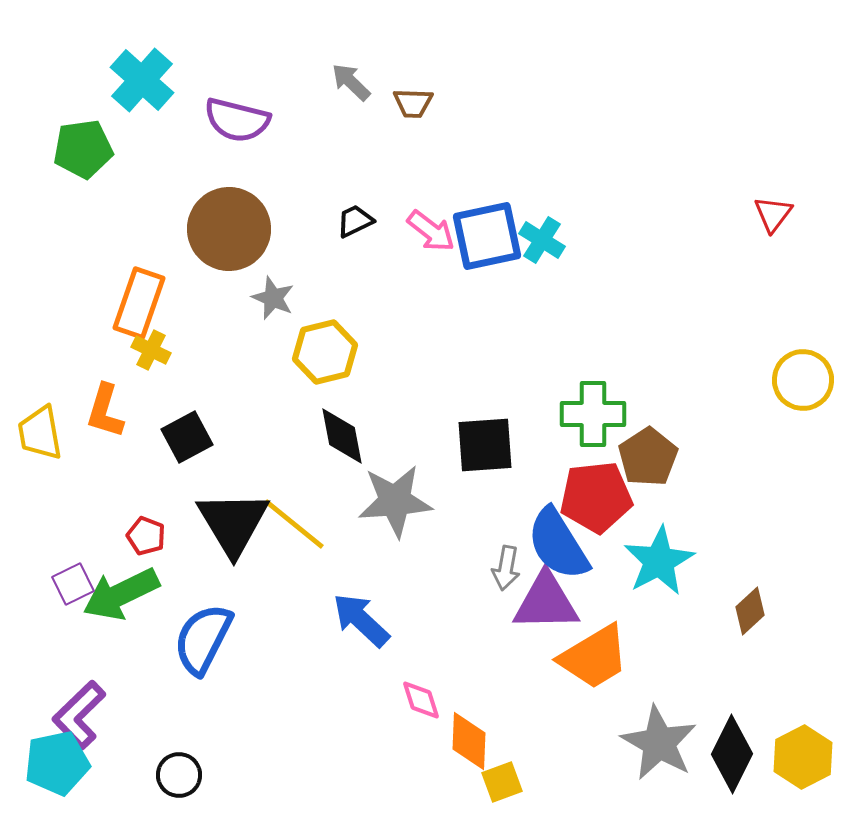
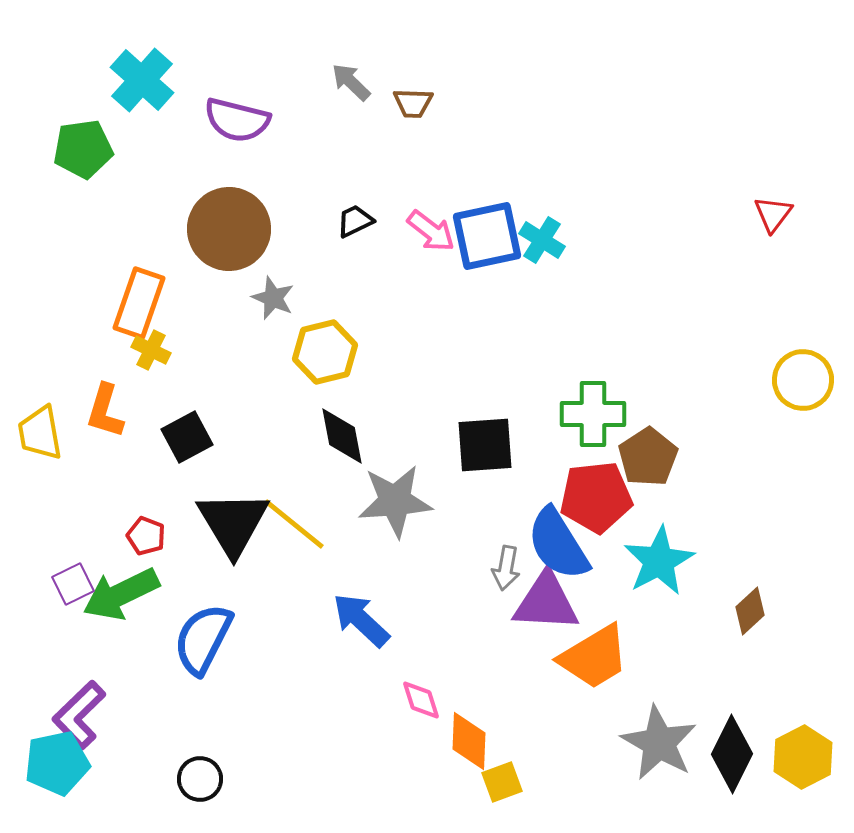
purple triangle at (546, 602): rotated 4 degrees clockwise
black circle at (179, 775): moved 21 px right, 4 px down
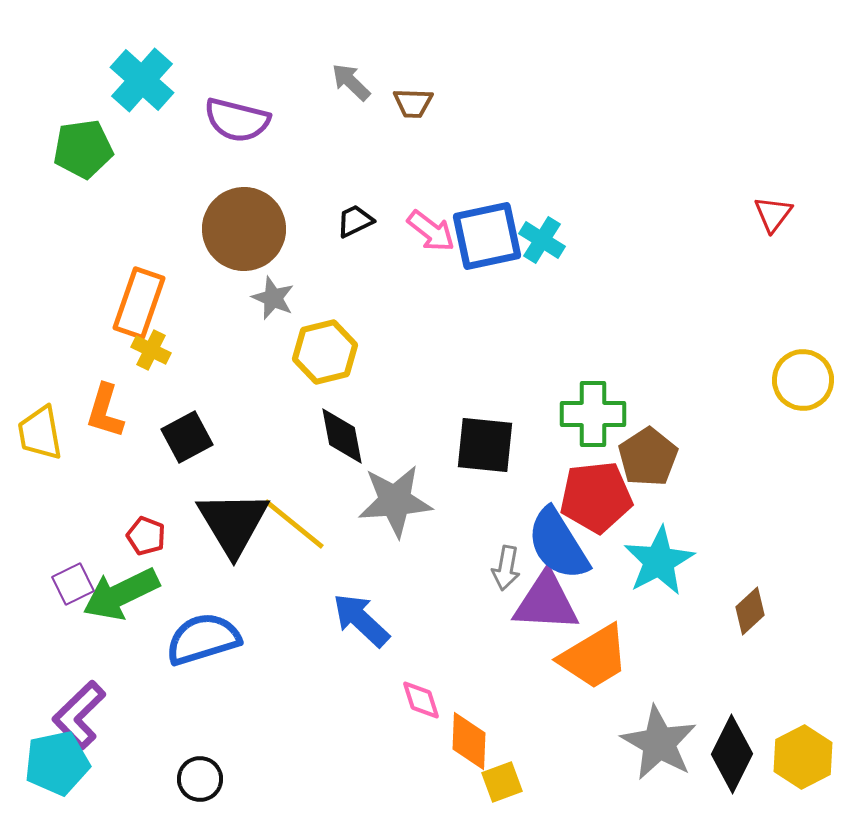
brown circle at (229, 229): moved 15 px right
black square at (485, 445): rotated 10 degrees clockwise
blue semicircle at (203, 639): rotated 46 degrees clockwise
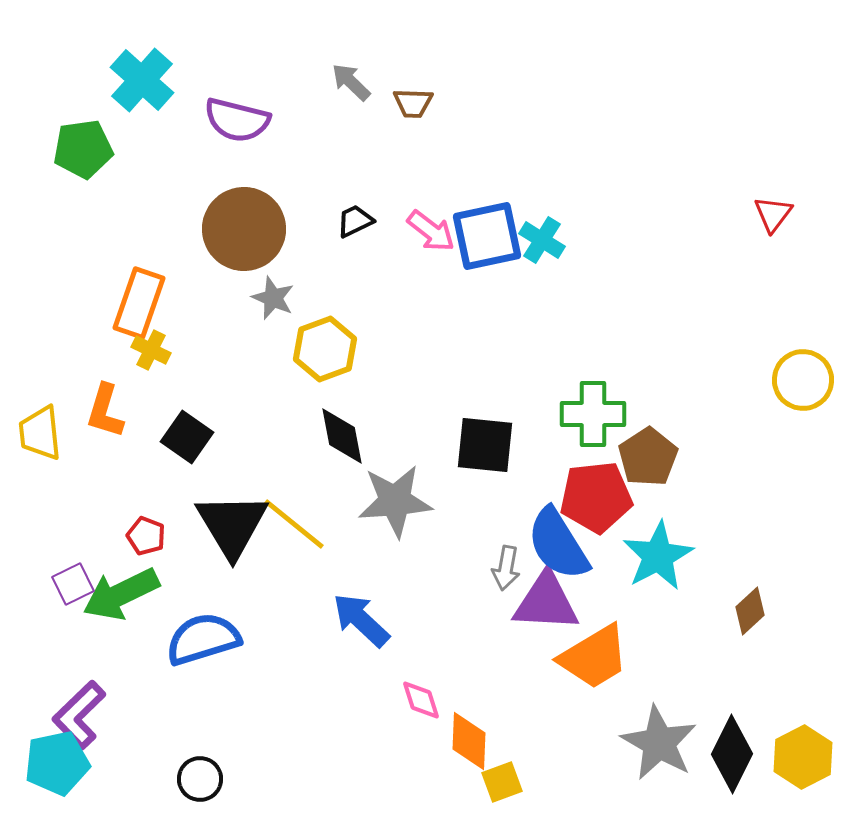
yellow hexagon at (325, 352): moved 3 px up; rotated 6 degrees counterclockwise
yellow trapezoid at (40, 433): rotated 4 degrees clockwise
black square at (187, 437): rotated 27 degrees counterclockwise
black triangle at (233, 523): moved 1 px left, 2 px down
cyan star at (659, 561): moved 1 px left, 5 px up
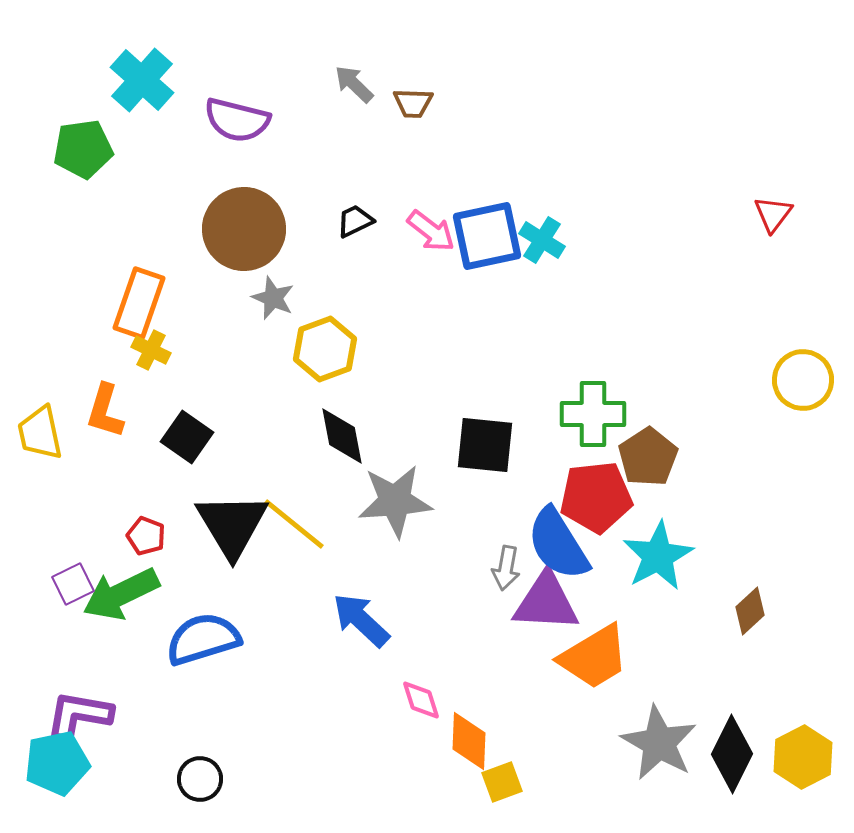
gray arrow at (351, 82): moved 3 px right, 2 px down
yellow trapezoid at (40, 433): rotated 6 degrees counterclockwise
purple L-shape at (79, 715): rotated 54 degrees clockwise
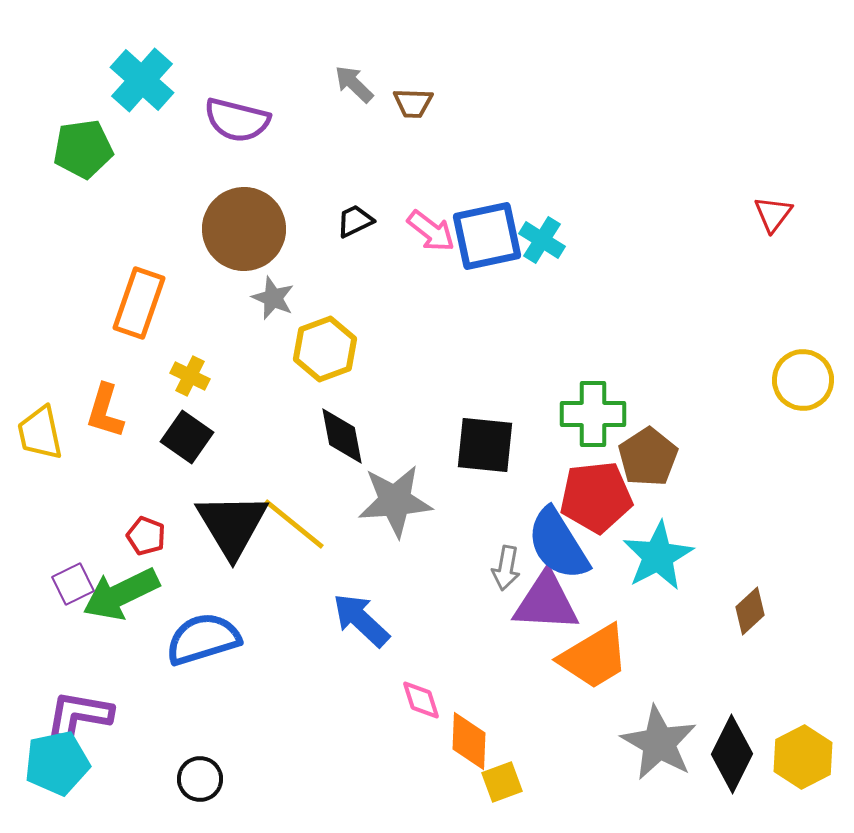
yellow cross at (151, 350): moved 39 px right, 26 px down
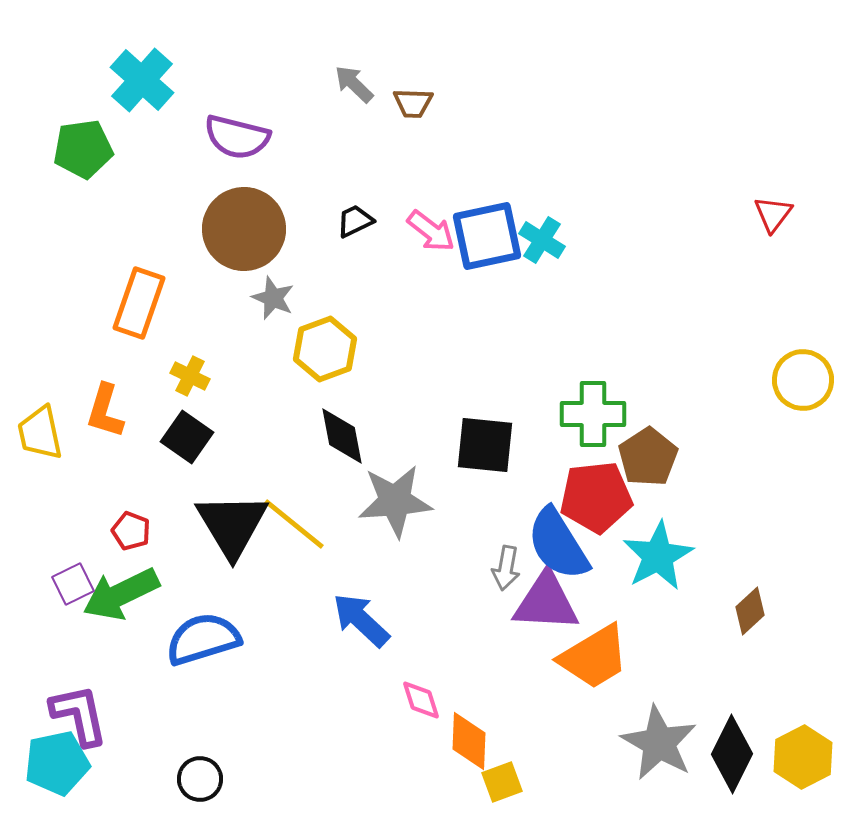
purple semicircle at (237, 120): moved 17 px down
red pentagon at (146, 536): moved 15 px left, 5 px up
purple L-shape at (79, 715): rotated 68 degrees clockwise
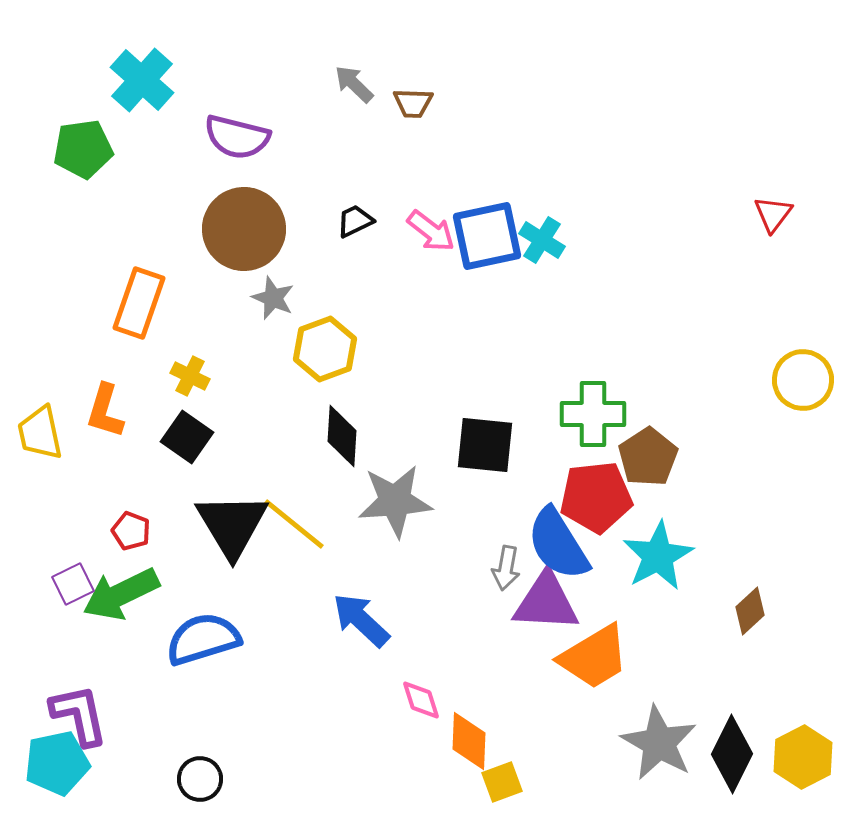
black diamond at (342, 436): rotated 14 degrees clockwise
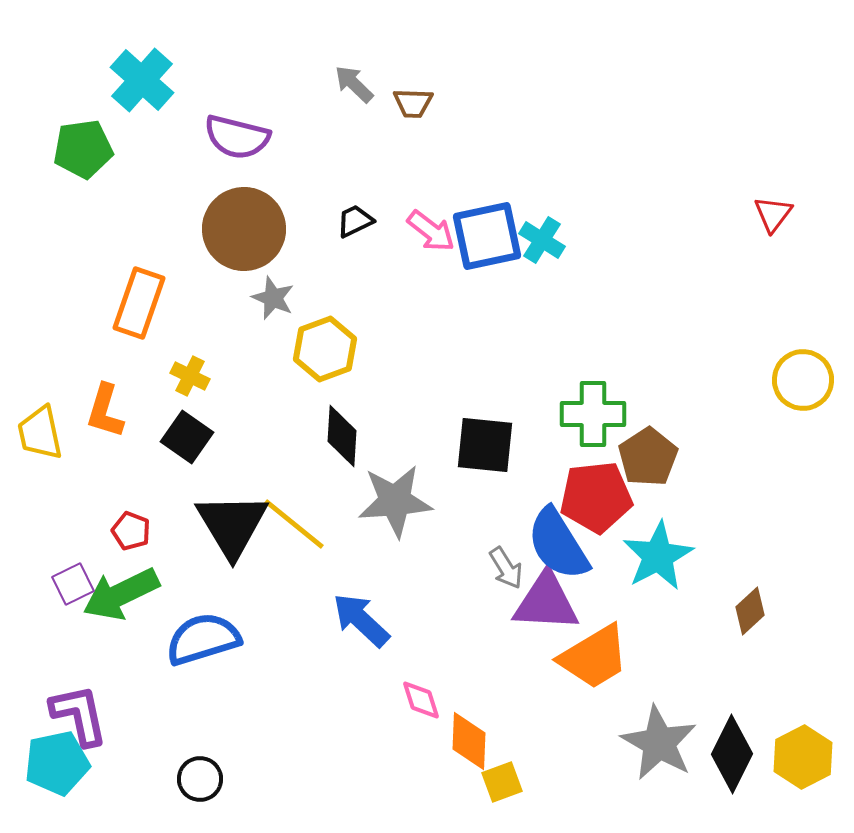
gray arrow at (506, 568): rotated 42 degrees counterclockwise
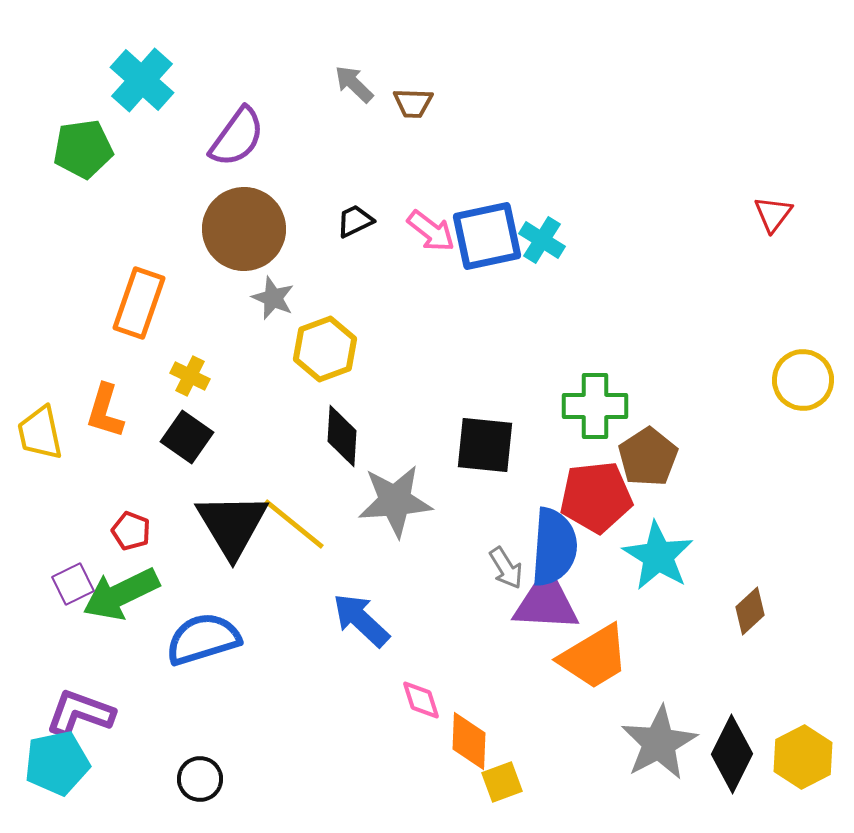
purple semicircle at (237, 137): rotated 68 degrees counterclockwise
green cross at (593, 414): moved 2 px right, 8 px up
blue semicircle at (558, 544): moved 4 px left, 3 px down; rotated 144 degrees counterclockwise
cyan star at (658, 556): rotated 12 degrees counterclockwise
purple L-shape at (79, 715): moved 1 px right, 2 px up; rotated 58 degrees counterclockwise
gray star at (659, 743): rotated 14 degrees clockwise
